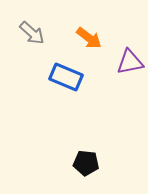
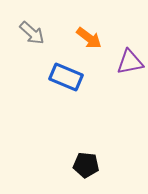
black pentagon: moved 2 px down
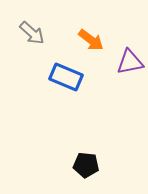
orange arrow: moved 2 px right, 2 px down
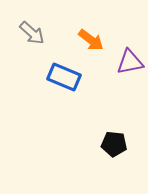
blue rectangle: moved 2 px left
black pentagon: moved 28 px right, 21 px up
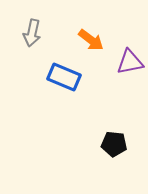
gray arrow: rotated 60 degrees clockwise
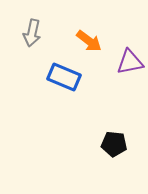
orange arrow: moved 2 px left, 1 px down
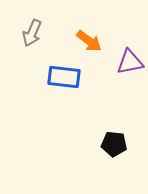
gray arrow: rotated 12 degrees clockwise
blue rectangle: rotated 16 degrees counterclockwise
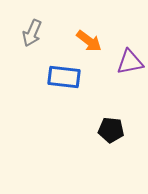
black pentagon: moved 3 px left, 14 px up
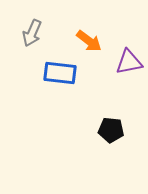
purple triangle: moved 1 px left
blue rectangle: moved 4 px left, 4 px up
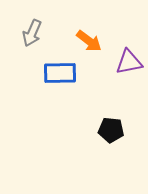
blue rectangle: rotated 8 degrees counterclockwise
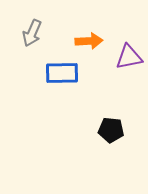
orange arrow: rotated 40 degrees counterclockwise
purple triangle: moved 5 px up
blue rectangle: moved 2 px right
